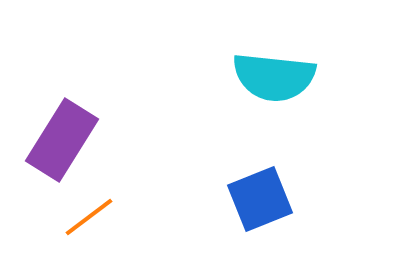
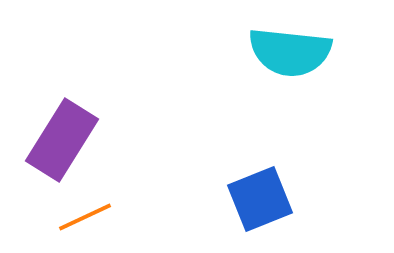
cyan semicircle: moved 16 px right, 25 px up
orange line: moved 4 px left; rotated 12 degrees clockwise
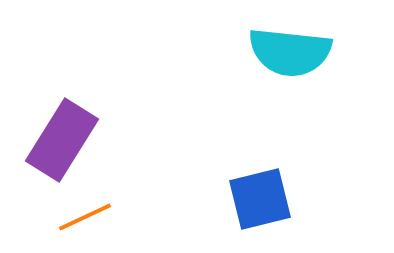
blue square: rotated 8 degrees clockwise
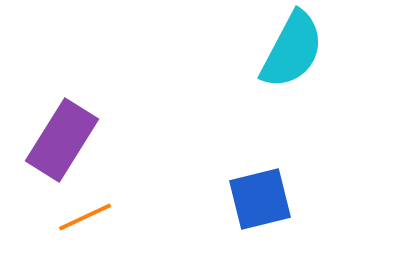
cyan semicircle: moved 2 px right, 2 px up; rotated 68 degrees counterclockwise
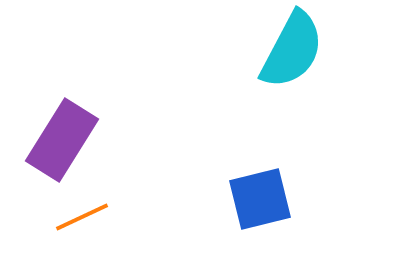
orange line: moved 3 px left
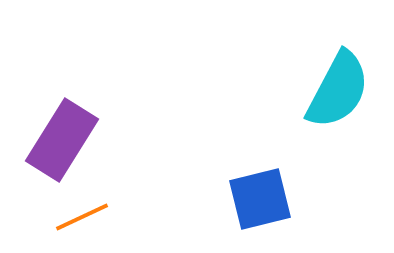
cyan semicircle: moved 46 px right, 40 px down
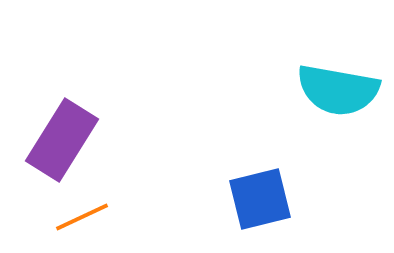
cyan semicircle: rotated 72 degrees clockwise
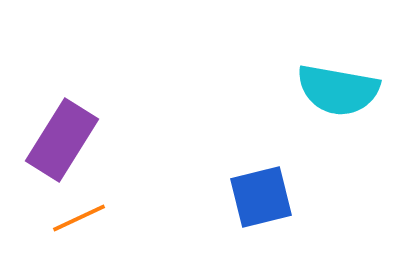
blue square: moved 1 px right, 2 px up
orange line: moved 3 px left, 1 px down
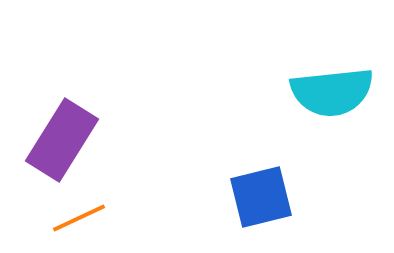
cyan semicircle: moved 6 px left, 2 px down; rotated 16 degrees counterclockwise
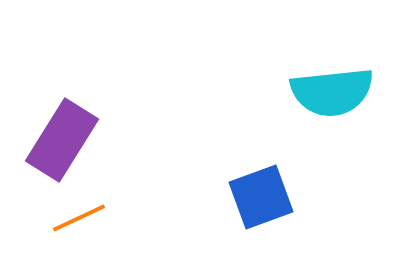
blue square: rotated 6 degrees counterclockwise
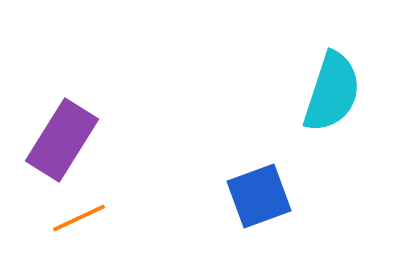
cyan semicircle: rotated 66 degrees counterclockwise
blue square: moved 2 px left, 1 px up
